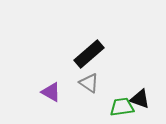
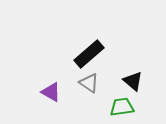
black triangle: moved 7 px left, 18 px up; rotated 20 degrees clockwise
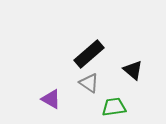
black triangle: moved 11 px up
purple triangle: moved 7 px down
green trapezoid: moved 8 px left
